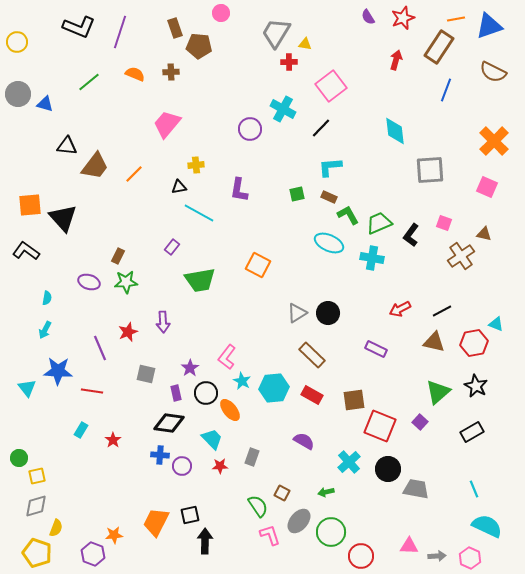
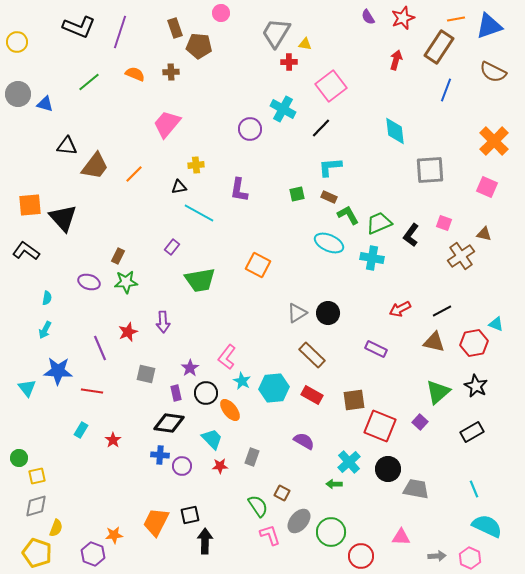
green arrow at (326, 492): moved 8 px right, 8 px up; rotated 14 degrees clockwise
pink triangle at (409, 546): moved 8 px left, 9 px up
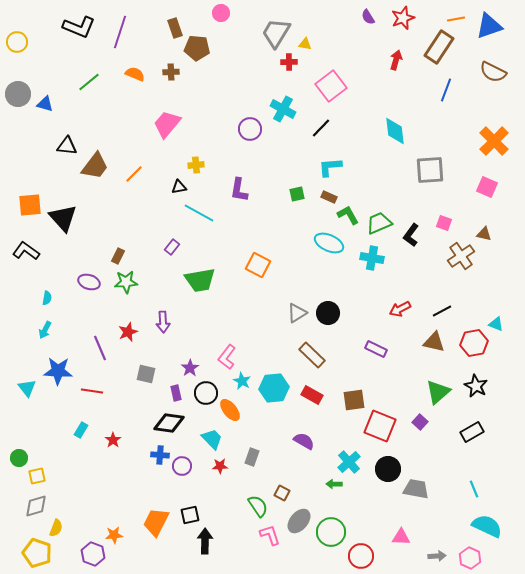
brown pentagon at (199, 46): moved 2 px left, 2 px down
